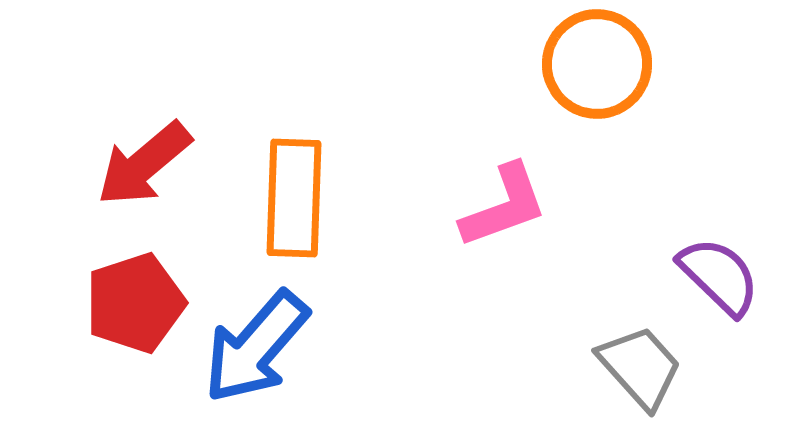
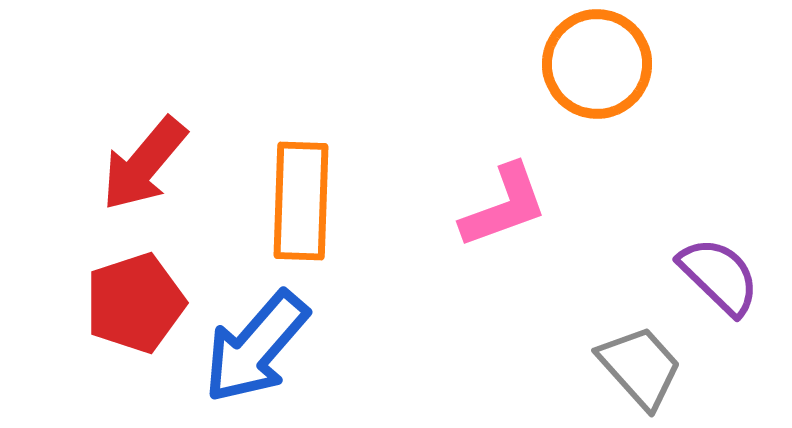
red arrow: rotated 10 degrees counterclockwise
orange rectangle: moved 7 px right, 3 px down
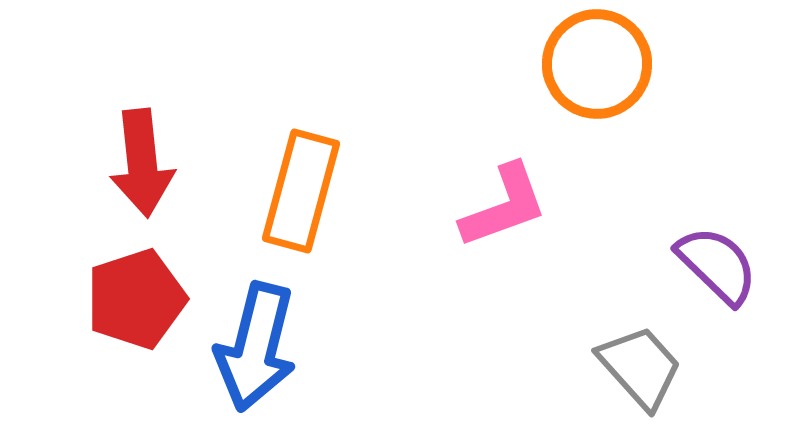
red arrow: moved 2 px left, 1 px up; rotated 46 degrees counterclockwise
orange rectangle: moved 10 px up; rotated 13 degrees clockwise
purple semicircle: moved 2 px left, 11 px up
red pentagon: moved 1 px right, 4 px up
blue arrow: rotated 27 degrees counterclockwise
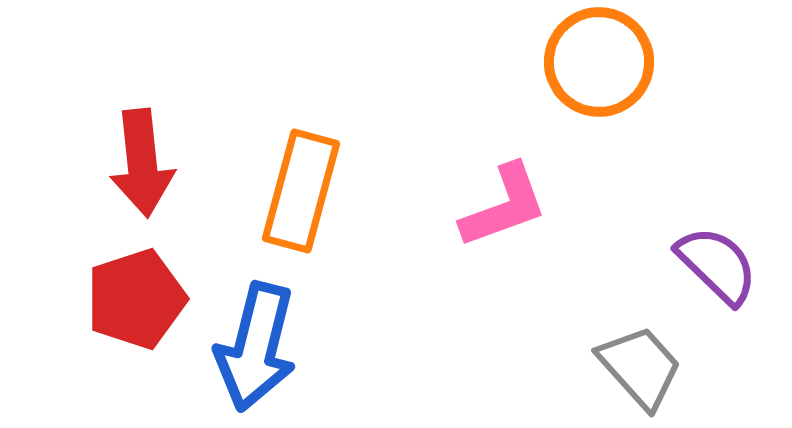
orange circle: moved 2 px right, 2 px up
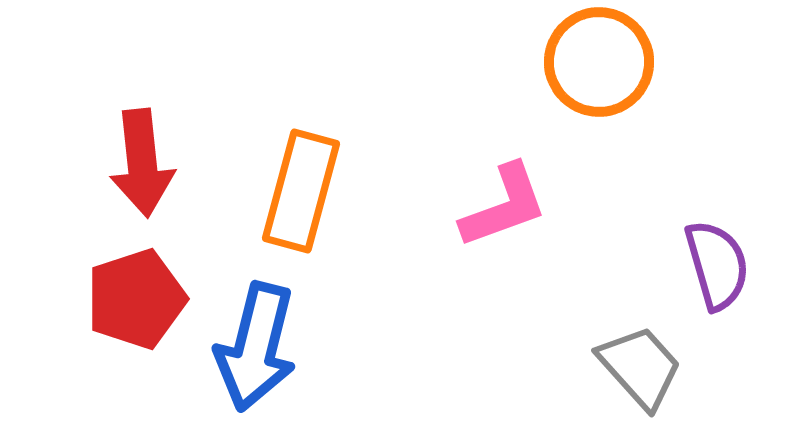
purple semicircle: rotated 30 degrees clockwise
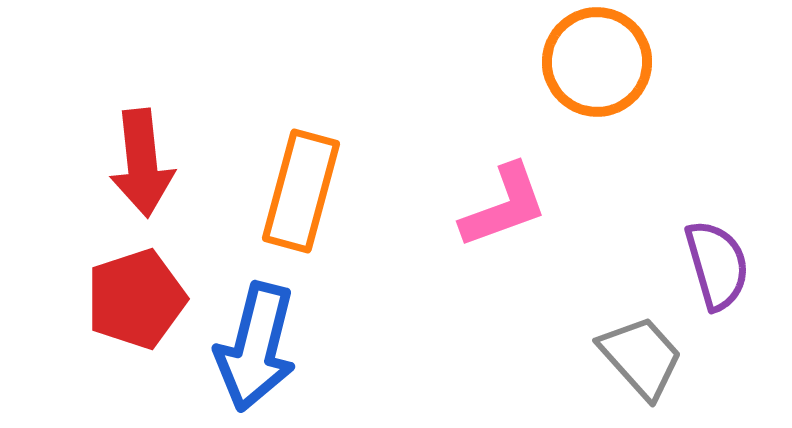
orange circle: moved 2 px left
gray trapezoid: moved 1 px right, 10 px up
